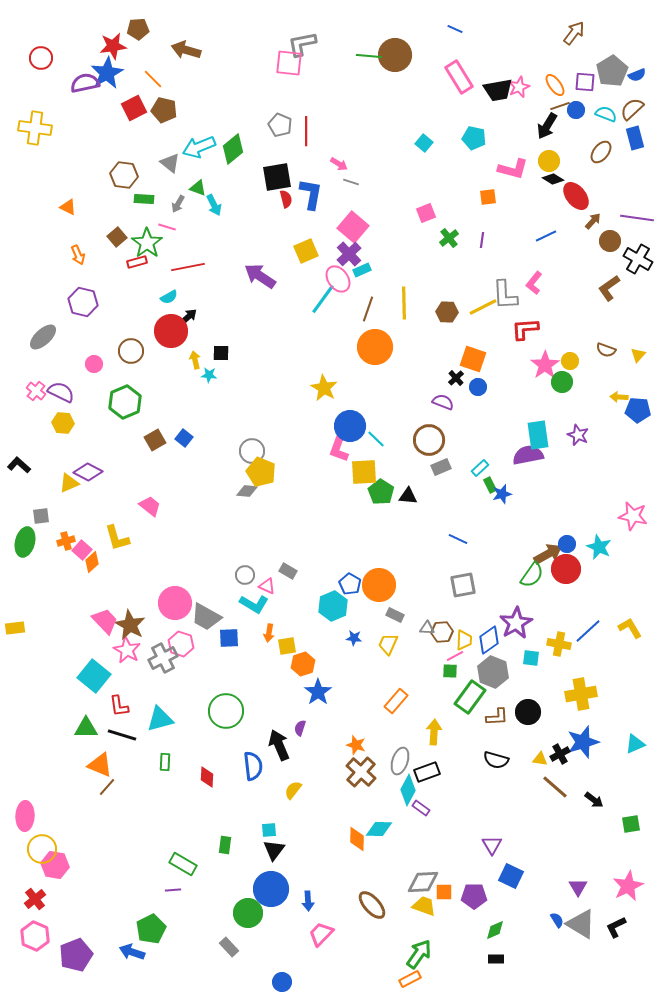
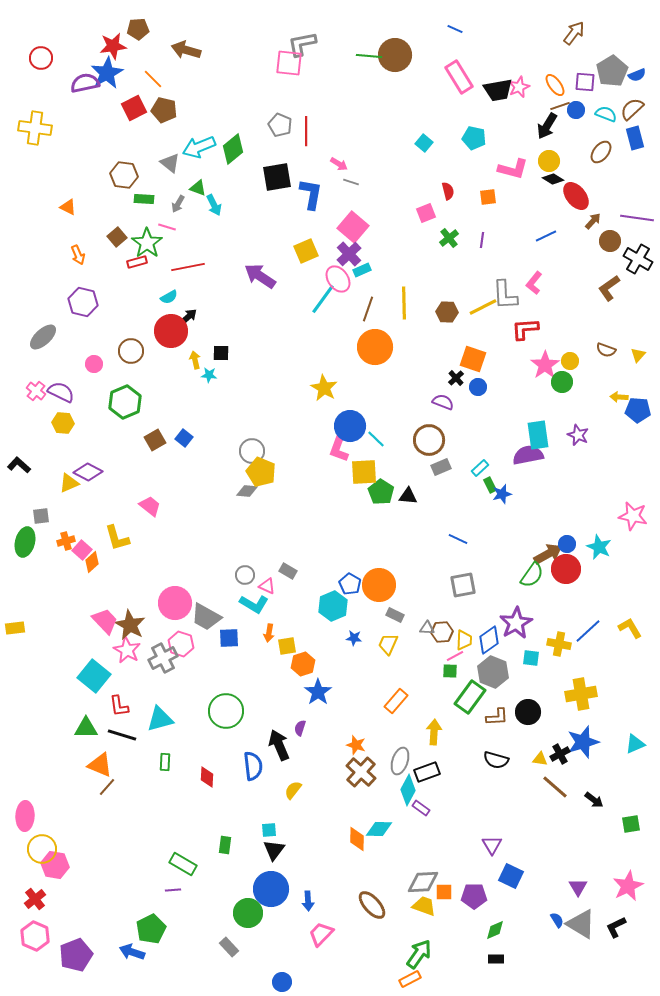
red semicircle at (286, 199): moved 162 px right, 8 px up
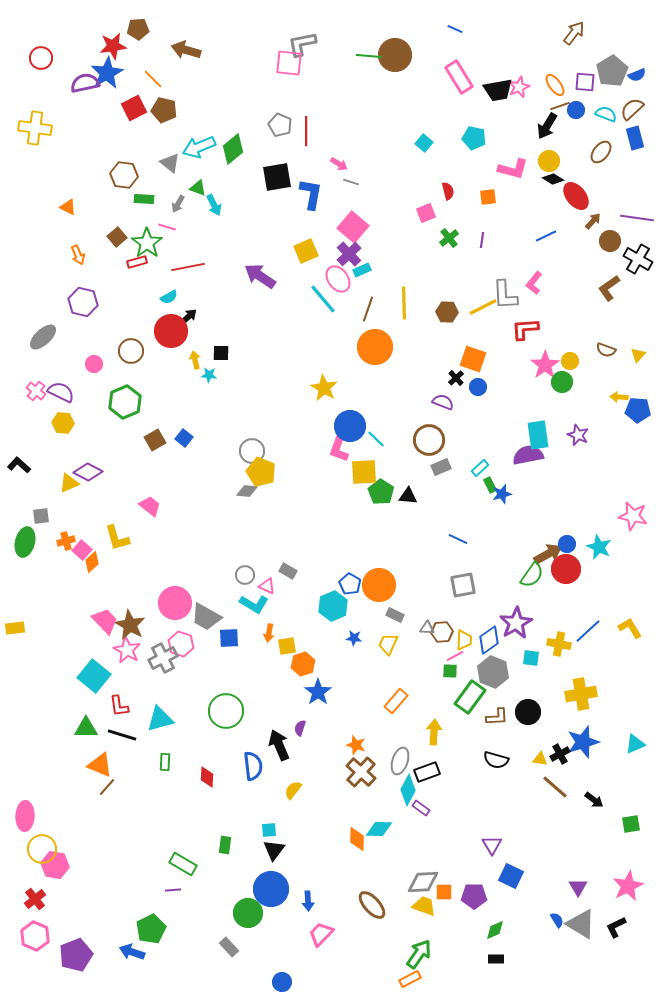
cyan line at (323, 299): rotated 76 degrees counterclockwise
